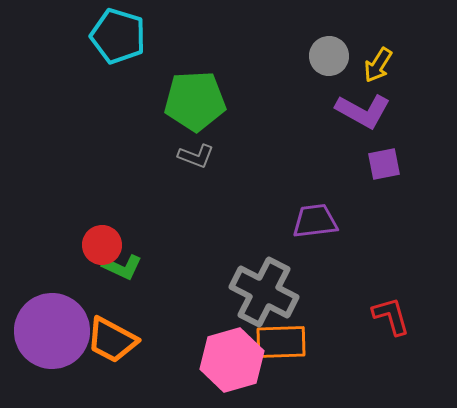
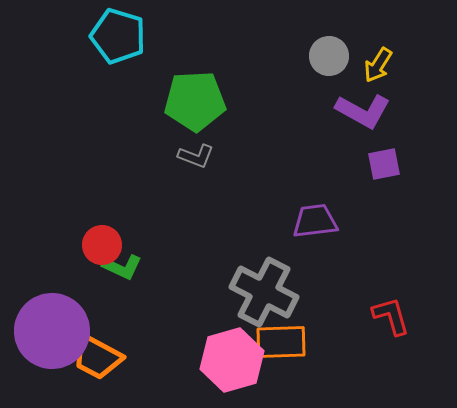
orange trapezoid: moved 15 px left, 17 px down
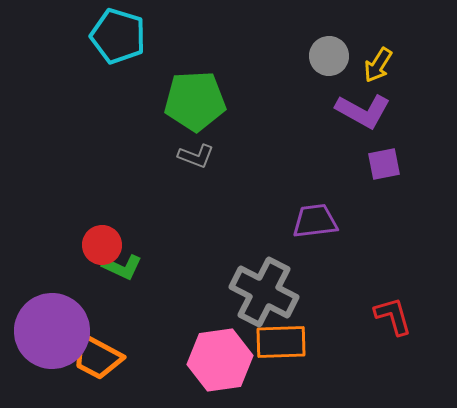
red L-shape: moved 2 px right
pink hexagon: moved 12 px left; rotated 8 degrees clockwise
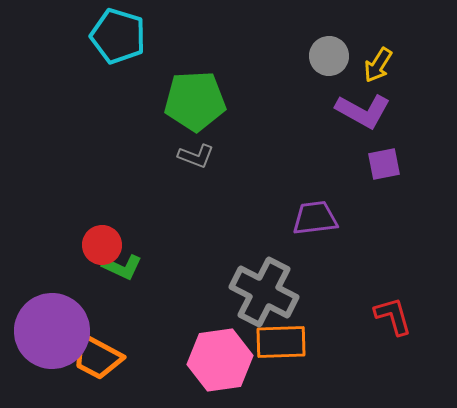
purple trapezoid: moved 3 px up
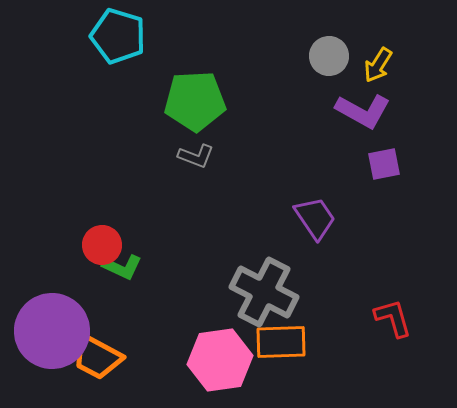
purple trapezoid: rotated 63 degrees clockwise
red L-shape: moved 2 px down
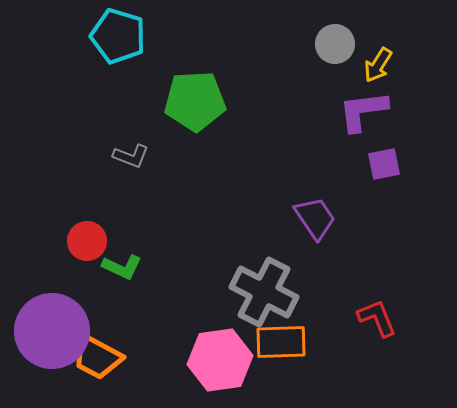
gray circle: moved 6 px right, 12 px up
purple L-shape: rotated 144 degrees clockwise
gray L-shape: moved 65 px left
red circle: moved 15 px left, 4 px up
red L-shape: moved 16 px left; rotated 6 degrees counterclockwise
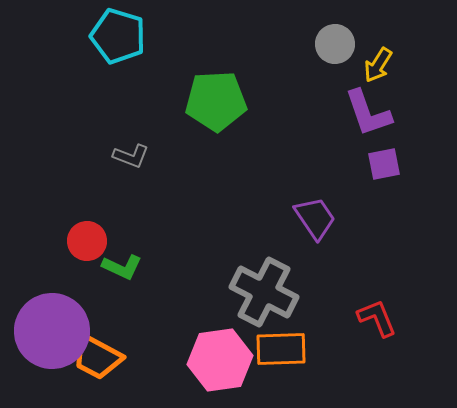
green pentagon: moved 21 px right
purple L-shape: moved 5 px right, 2 px down; rotated 102 degrees counterclockwise
orange rectangle: moved 7 px down
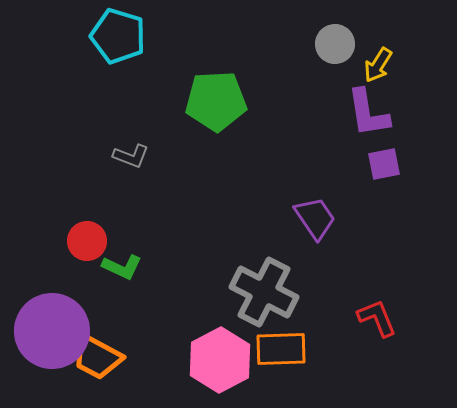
purple L-shape: rotated 10 degrees clockwise
pink hexagon: rotated 20 degrees counterclockwise
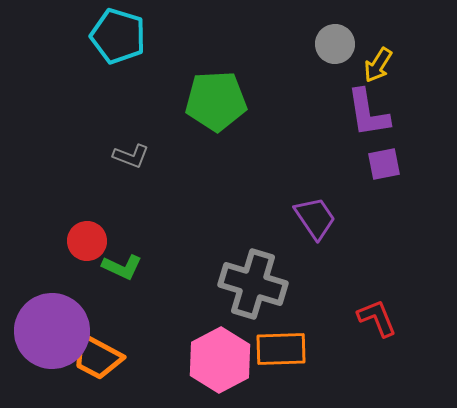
gray cross: moved 11 px left, 8 px up; rotated 10 degrees counterclockwise
